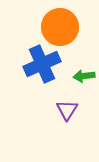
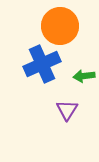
orange circle: moved 1 px up
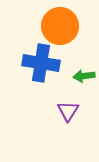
blue cross: moved 1 px left, 1 px up; rotated 33 degrees clockwise
purple triangle: moved 1 px right, 1 px down
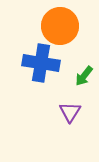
green arrow: rotated 45 degrees counterclockwise
purple triangle: moved 2 px right, 1 px down
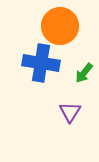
green arrow: moved 3 px up
